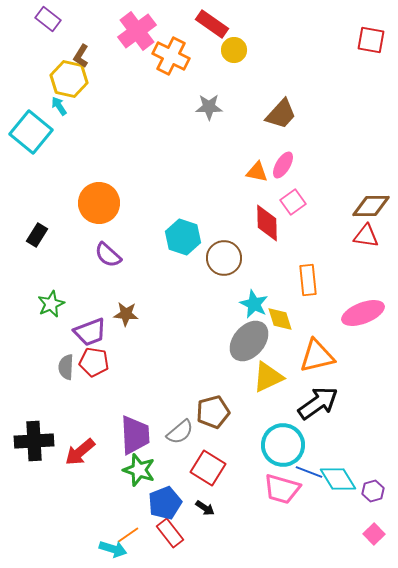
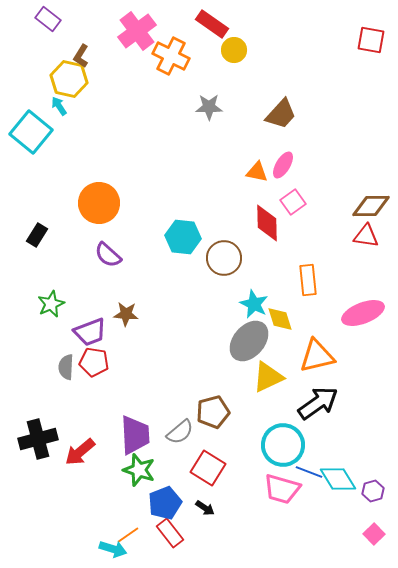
cyan hexagon at (183, 237): rotated 12 degrees counterclockwise
black cross at (34, 441): moved 4 px right, 2 px up; rotated 12 degrees counterclockwise
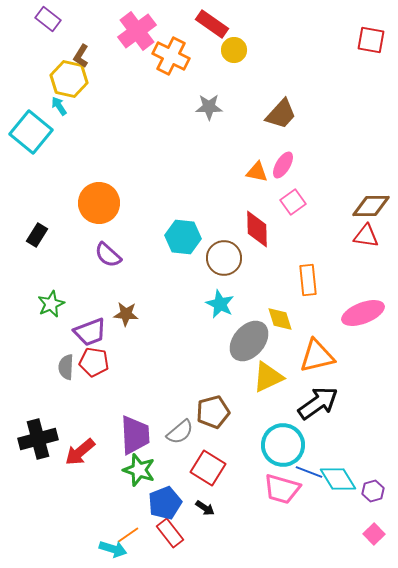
red diamond at (267, 223): moved 10 px left, 6 px down
cyan star at (254, 304): moved 34 px left
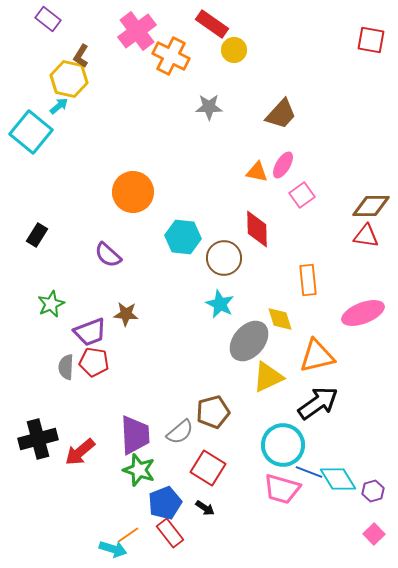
cyan arrow at (59, 106): rotated 84 degrees clockwise
pink square at (293, 202): moved 9 px right, 7 px up
orange circle at (99, 203): moved 34 px right, 11 px up
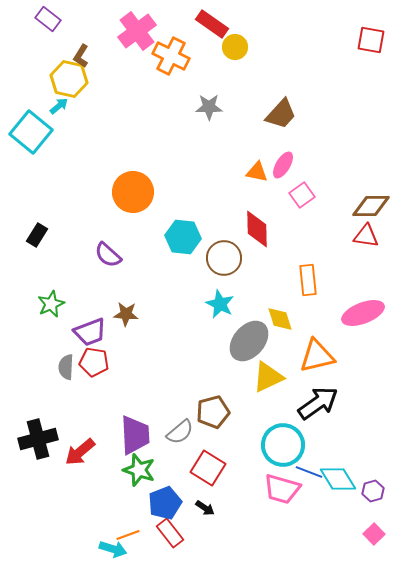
yellow circle at (234, 50): moved 1 px right, 3 px up
orange line at (128, 535): rotated 15 degrees clockwise
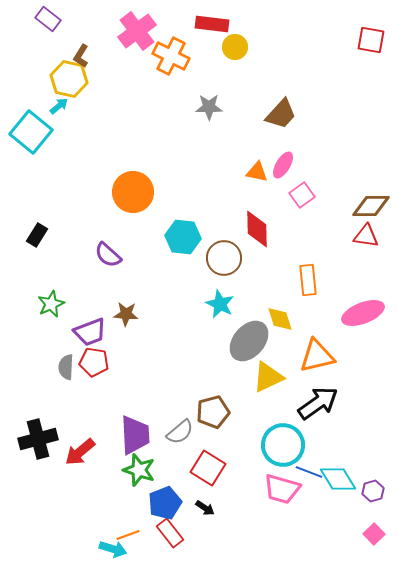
red rectangle at (212, 24): rotated 28 degrees counterclockwise
